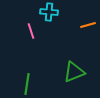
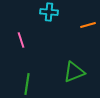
pink line: moved 10 px left, 9 px down
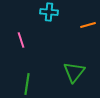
green triangle: rotated 30 degrees counterclockwise
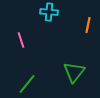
orange line: rotated 63 degrees counterclockwise
green line: rotated 30 degrees clockwise
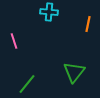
orange line: moved 1 px up
pink line: moved 7 px left, 1 px down
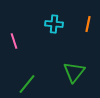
cyan cross: moved 5 px right, 12 px down
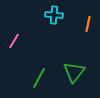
cyan cross: moved 9 px up
pink line: rotated 49 degrees clockwise
green line: moved 12 px right, 6 px up; rotated 10 degrees counterclockwise
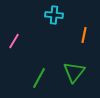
orange line: moved 4 px left, 11 px down
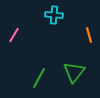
orange line: moved 5 px right; rotated 28 degrees counterclockwise
pink line: moved 6 px up
